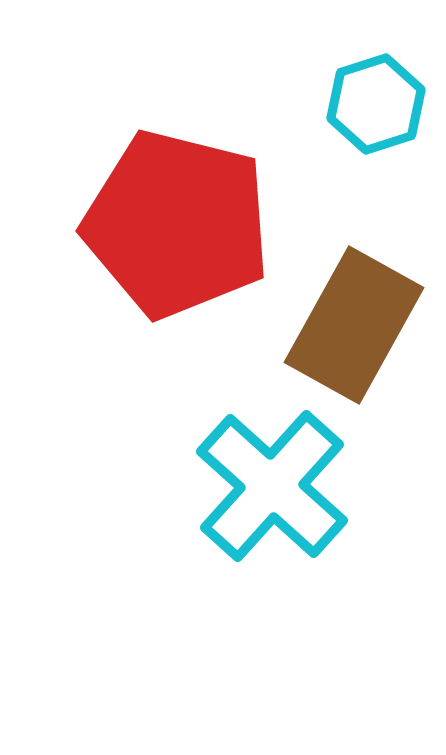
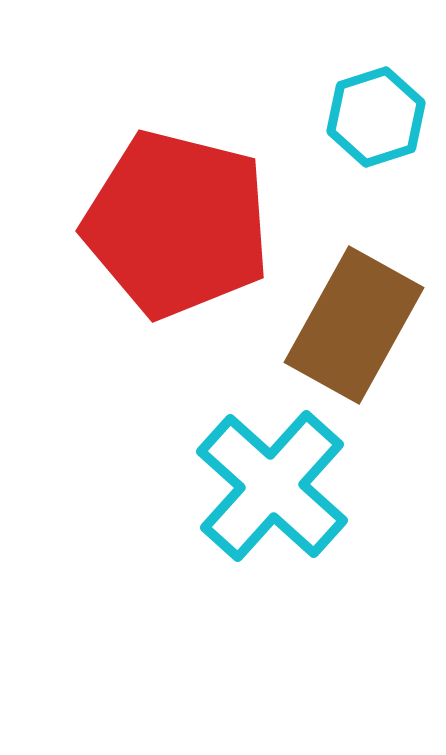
cyan hexagon: moved 13 px down
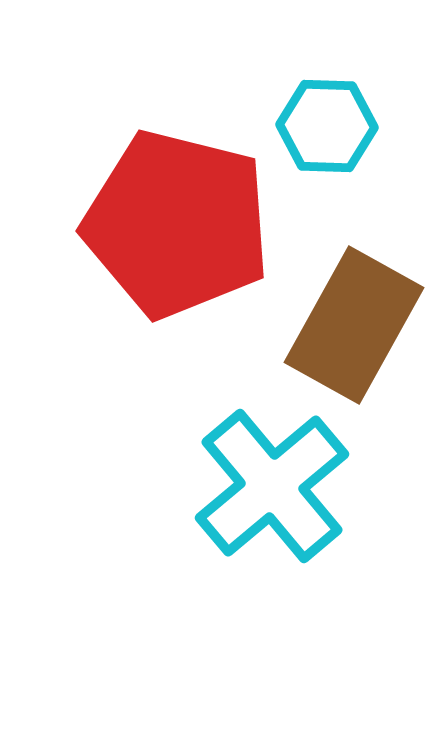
cyan hexagon: moved 49 px left, 9 px down; rotated 20 degrees clockwise
cyan cross: rotated 8 degrees clockwise
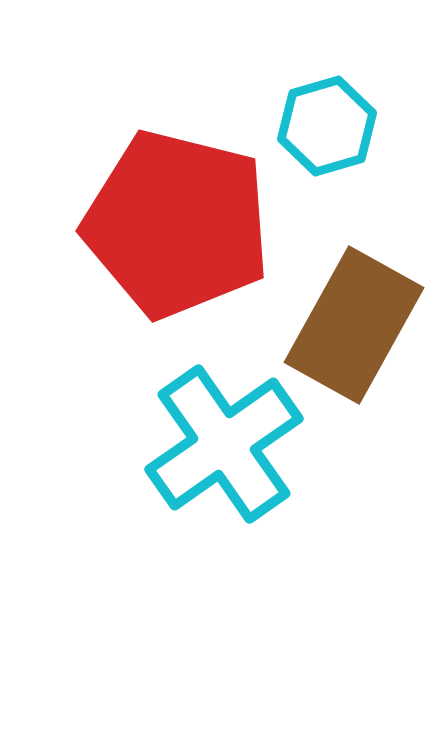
cyan hexagon: rotated 18 degrees counterclockwise
cyan cross: moved 48 px left, 42 px up; rotated 5 degrees clockwise
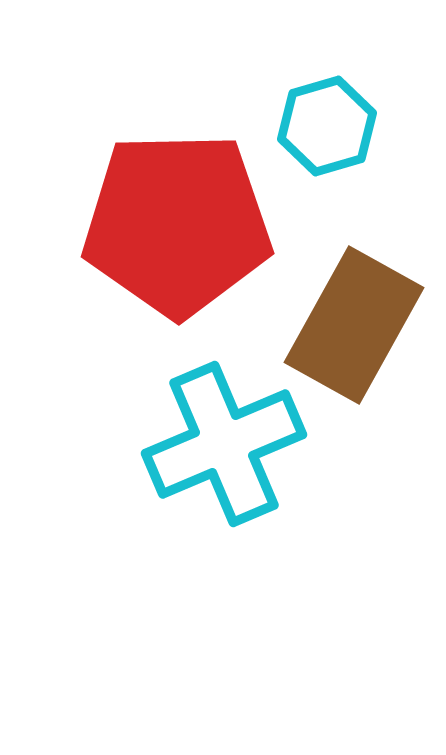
red pentagon: rotated 15 degrees counterclockwise
cyan cross: rotated 12 degrees clockwise
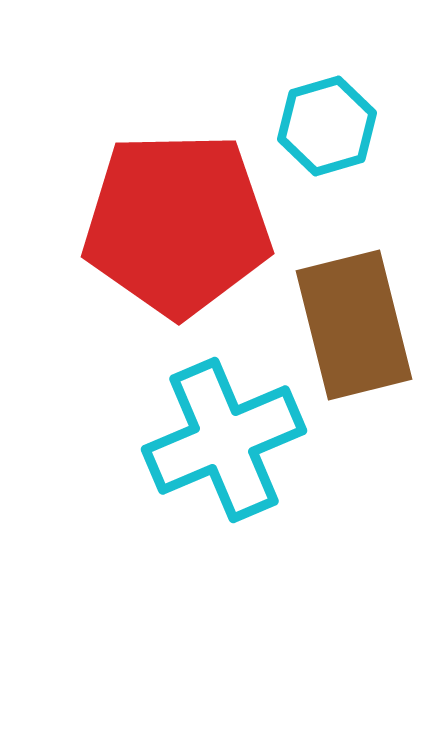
brown rectangle: rotated 43 degrees counterclockwise
cyan cross: moved 4 px up
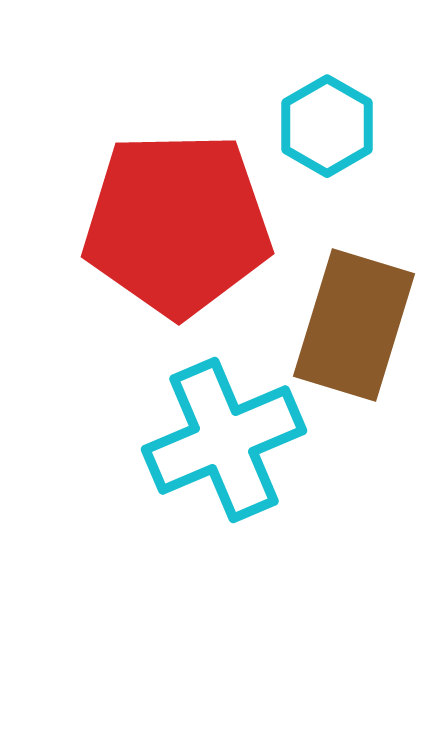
cyan hexagon: rotated 14 degrees counterclockwise
brown rectangle: rotated 31 degrees clockwise
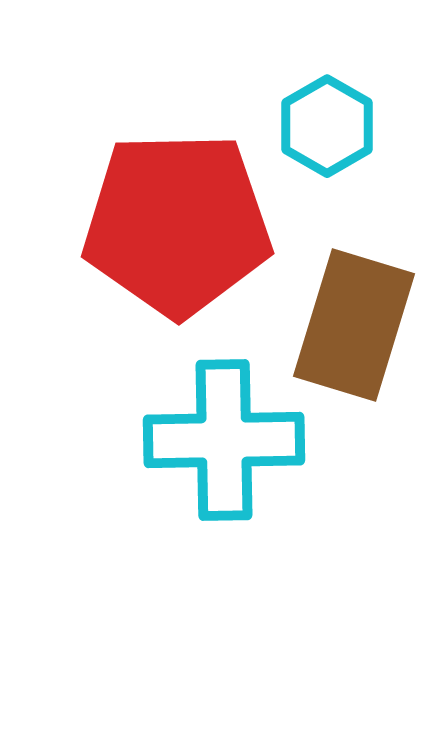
cyan cross: rotated 22 degrees clockwise
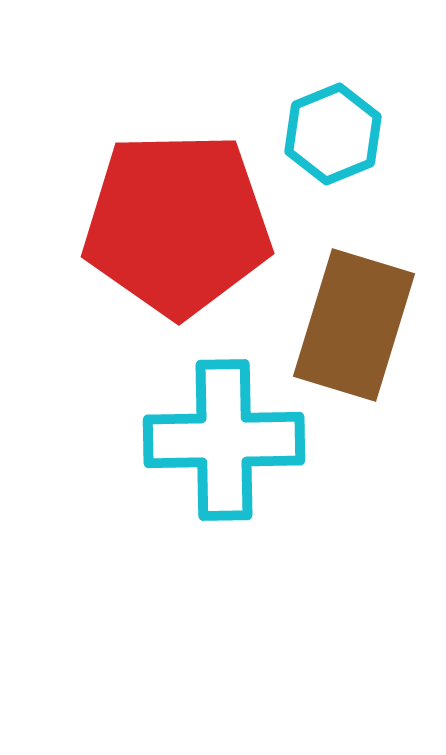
cyan hexagon: moved 6 px right, 8 px down; rotated 8 degrees clockwise
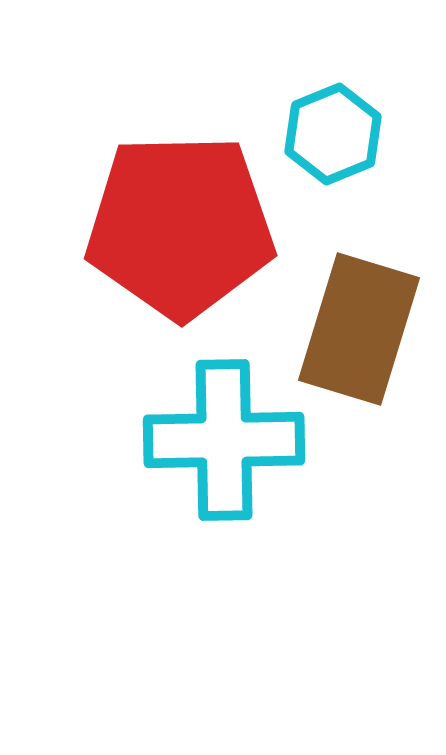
red pentagon: moved 3 px right, 2 px down
brown rectangle: moved 5 px right, 4 px down
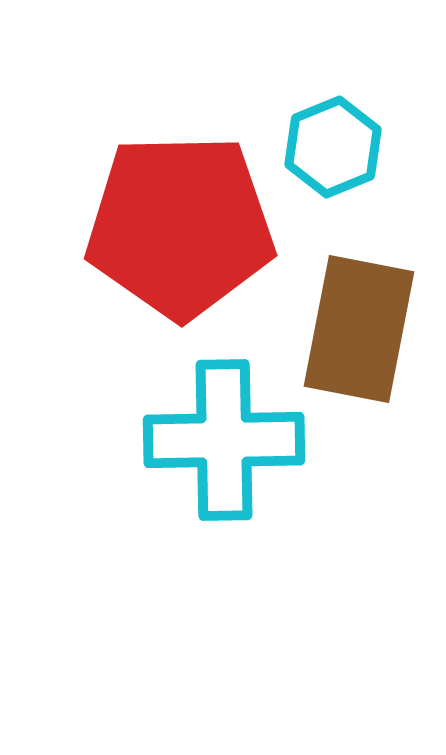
cyan hexagon: moved 13 px down
brown rectangle: rotated 6 degrees counterclockwise
